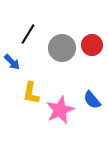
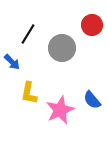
red circle: moved 20 px up
yellow L-shape: moved 2 px left
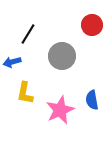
gray circle: moved 8 px down
blue arrow: rotated 120 degrees clockwise
yellow L-shape: moved 4 px left
blue semicircle: rotated 30 degrees clockwise
